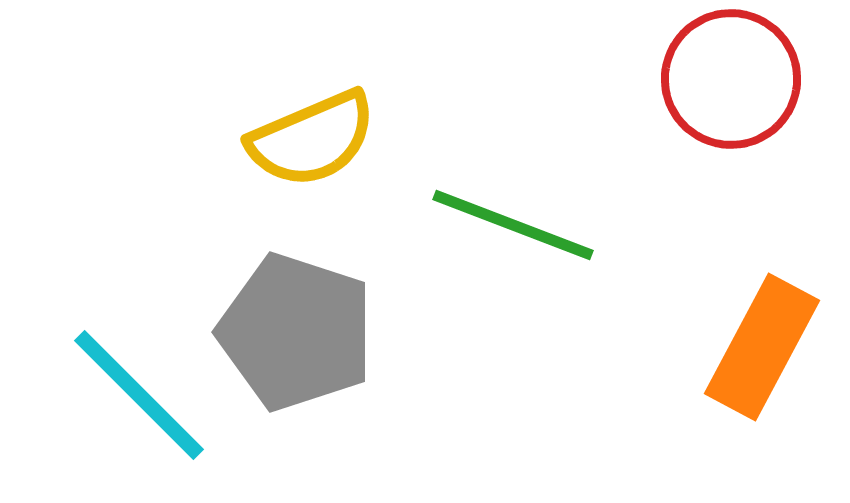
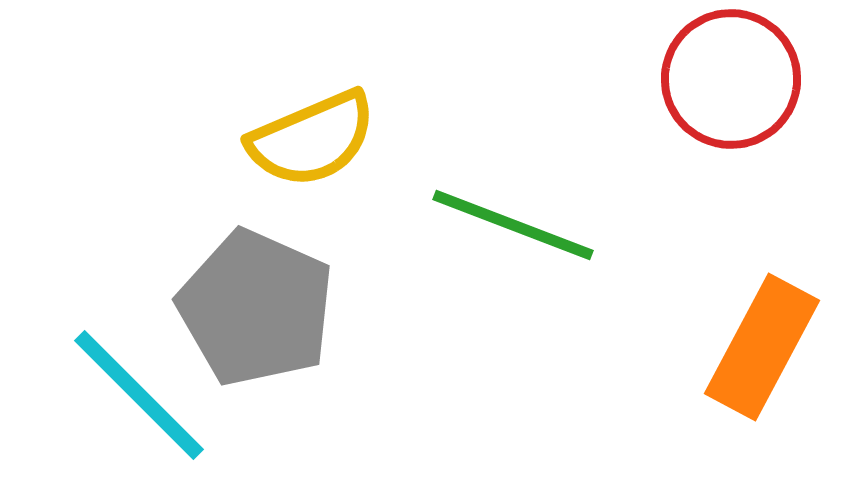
gray pentagon: moved 40 px left, 24 px up; rotated 6 degrees clockwise
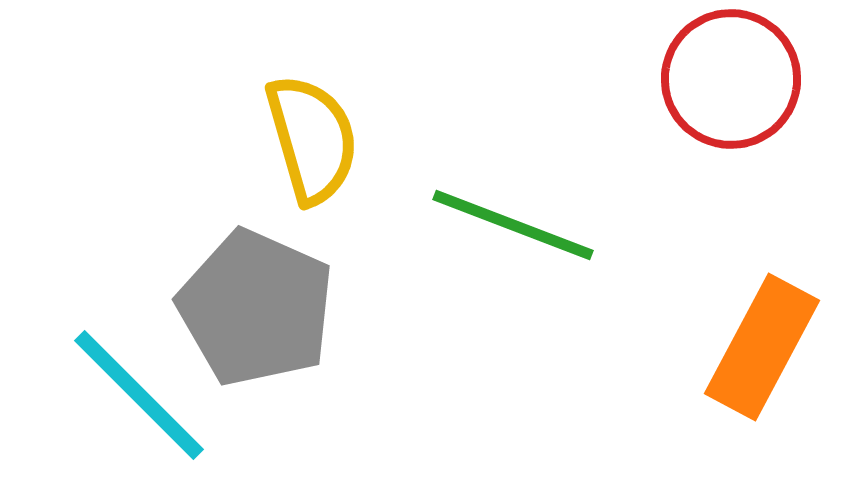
yellow semicircle: rotated 83 degrees counterclockwise
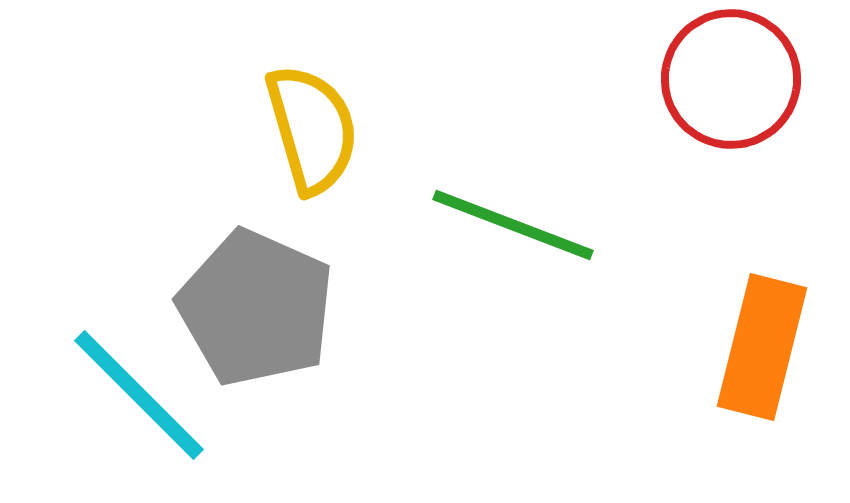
yellow semicircle: moved 10 px up
orange rectangle: rotated 14 degrees counterclockwise
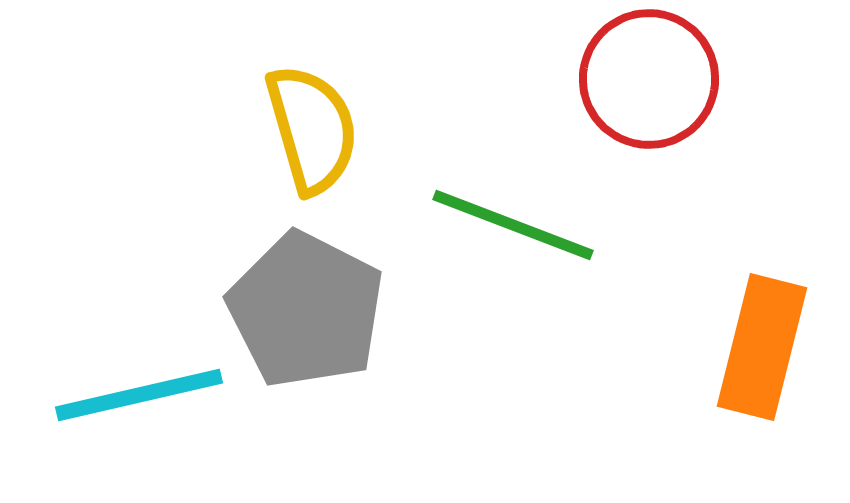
red circle: moved 82 px left
gray pentagon: moved 50 px right, 2 px down; rotated 3 degrees clockwise
cyan line: rotated 58 degrees counterclockwise
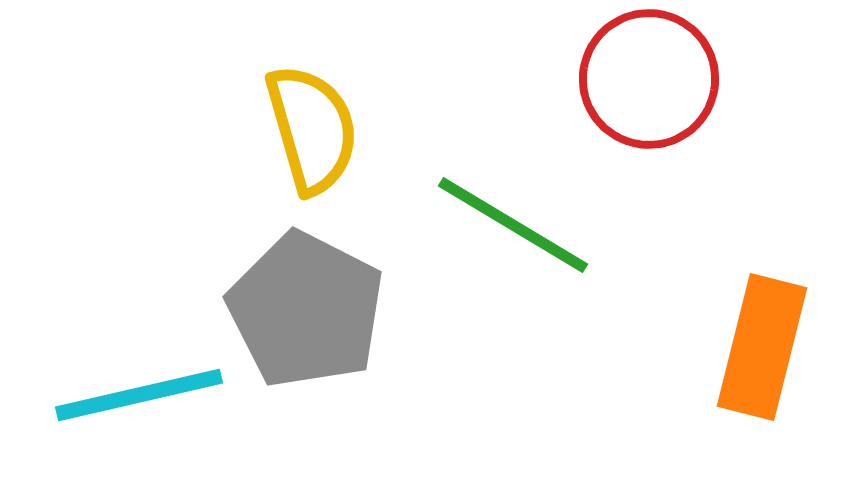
green line: rotated 10 degrees clockwise
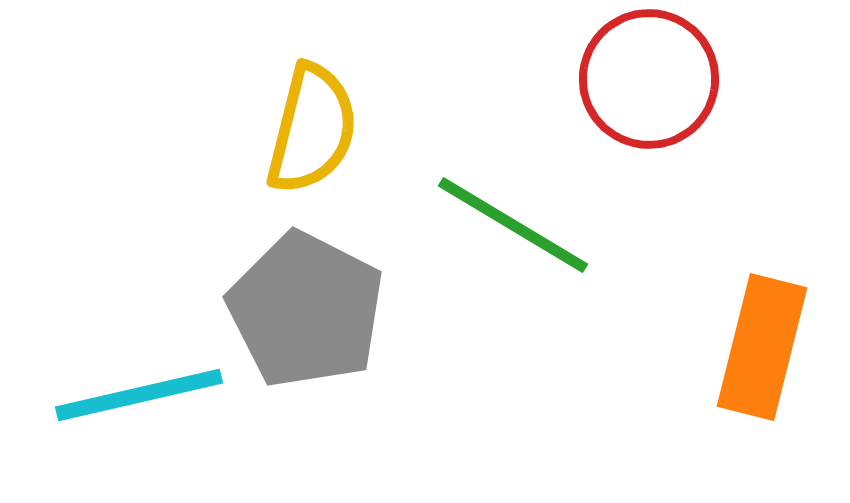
yellow semicircle: rotated 30 degrees clockwise
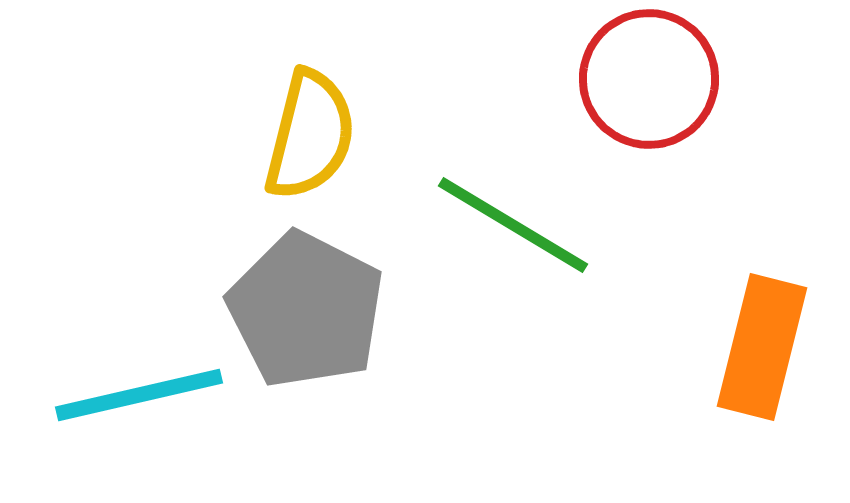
yellow semicircle: moved 2 px left, 6 px down
